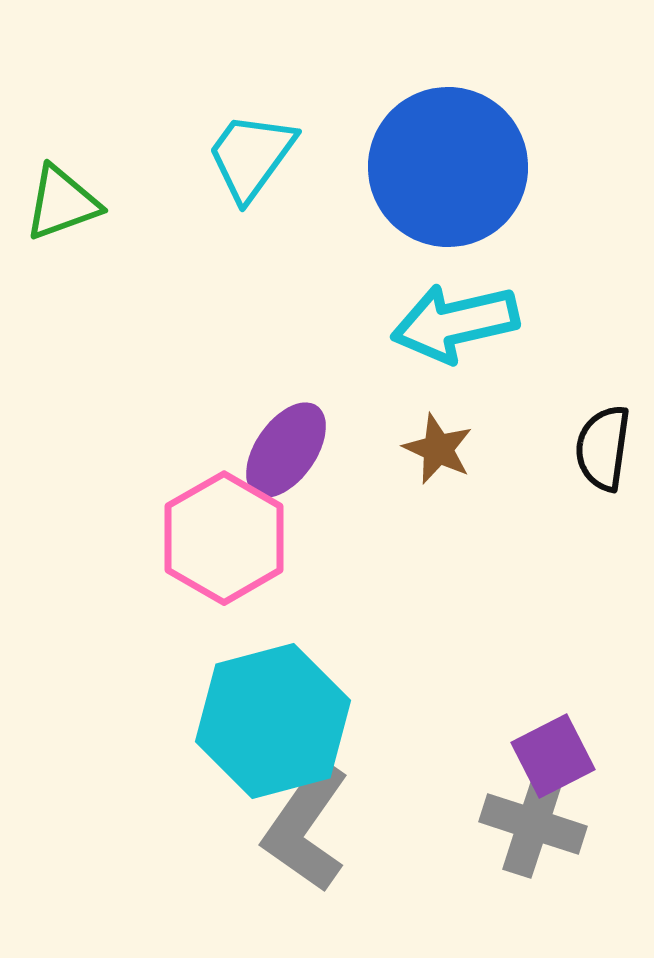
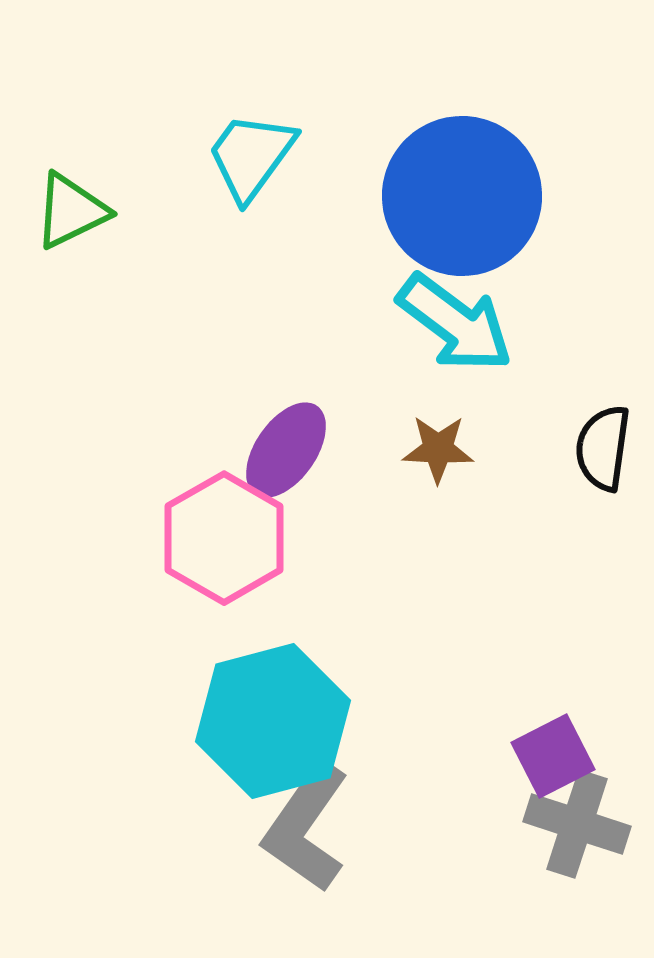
blue circle: moved 14 px right, 29 px down
green triangle: moved 9 px right, 8 px down; rotated 6 degrees counterclockwise
cyan arrow: rotated 130 degrees counterclockwise
brown star: rotated 22 degrees counterclockwise
gray cross: moved 44 px right
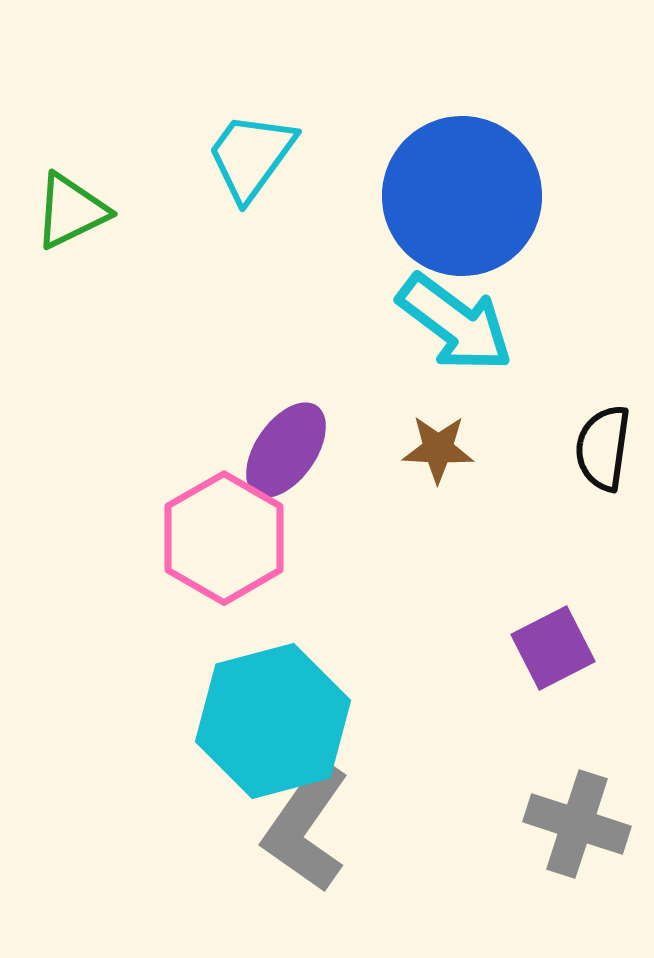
purple square: moved 108 px up
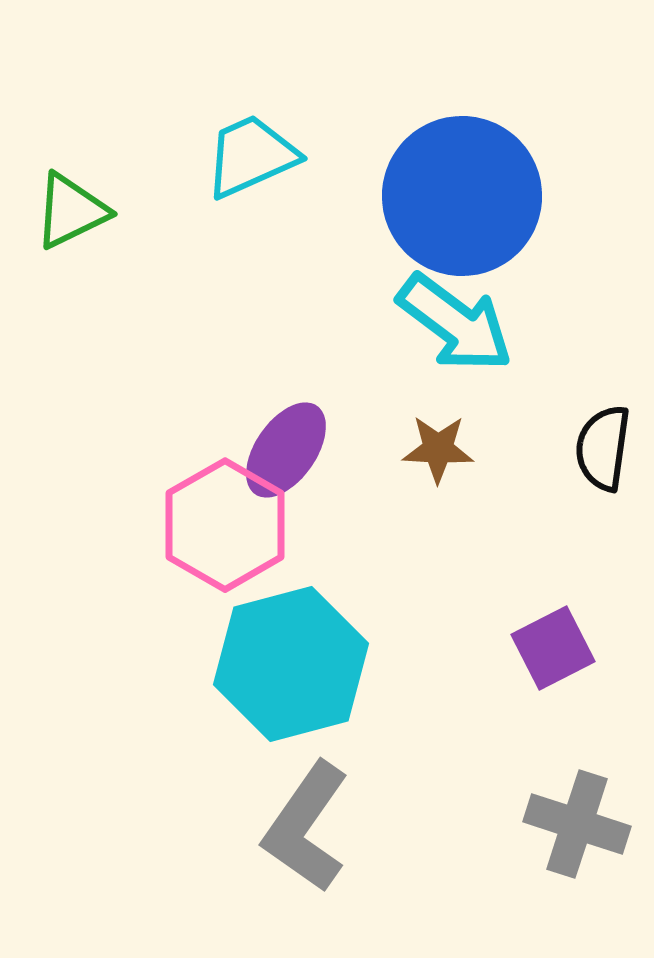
cyan trapezoid: rotated 30 degrees clockwise
pink hexagon: moved 1 px right, 13 px up
cyan hexagon: moved 18 px right, 57 px up
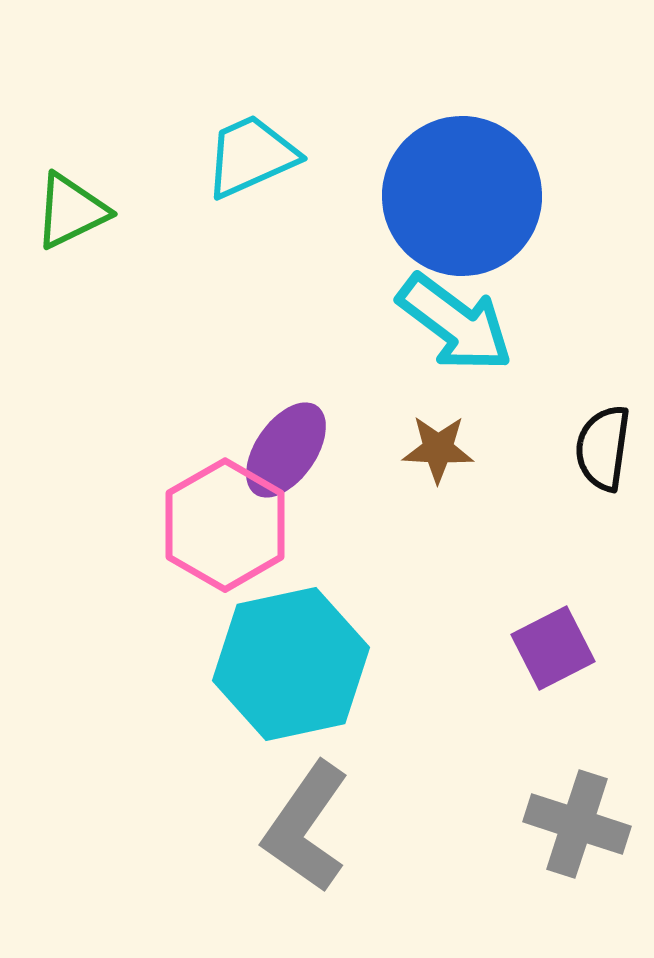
cyan hexagon: rotated 3 degrees clockwise
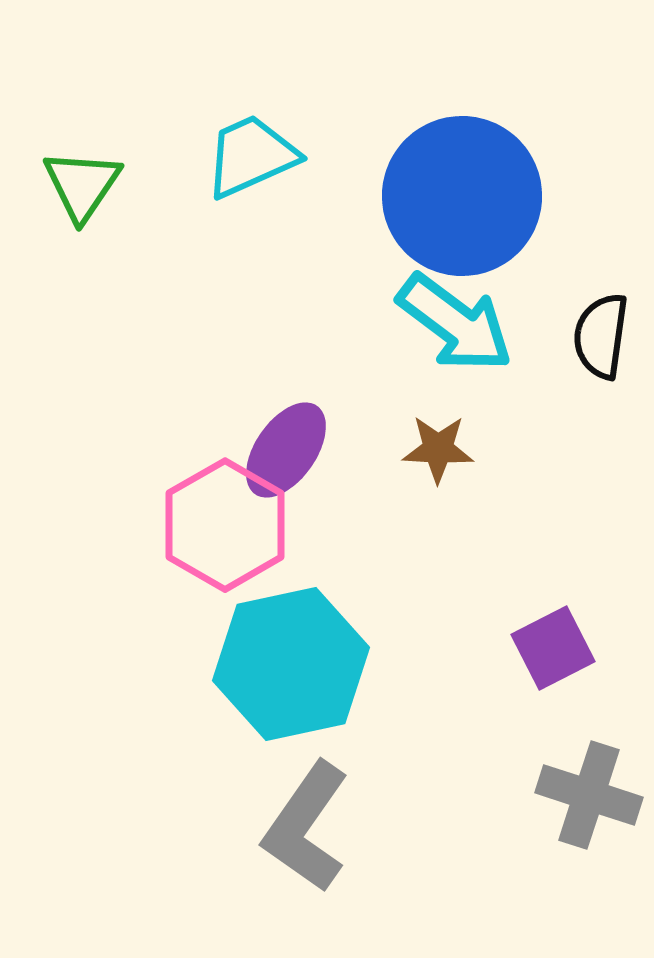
green triangle: moved 11 px right, 26 px up; rotated 30 degrees counterclockwise
black semicircle: moved 2 px left, 112 px up
gray cross: moved 12 px right, 29 px up
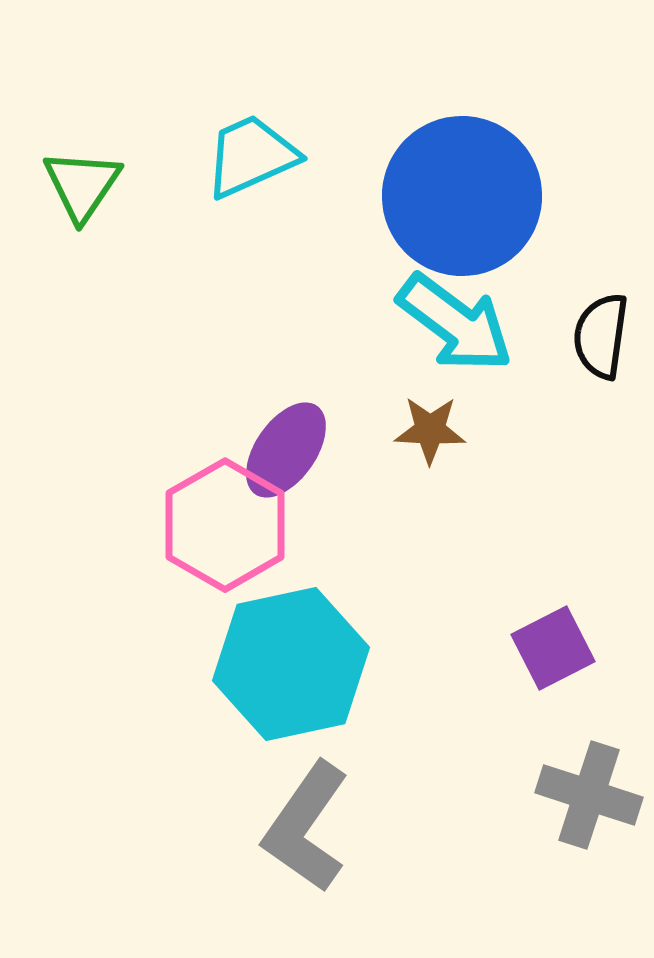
brown star: moved 8 px left, 19 px up
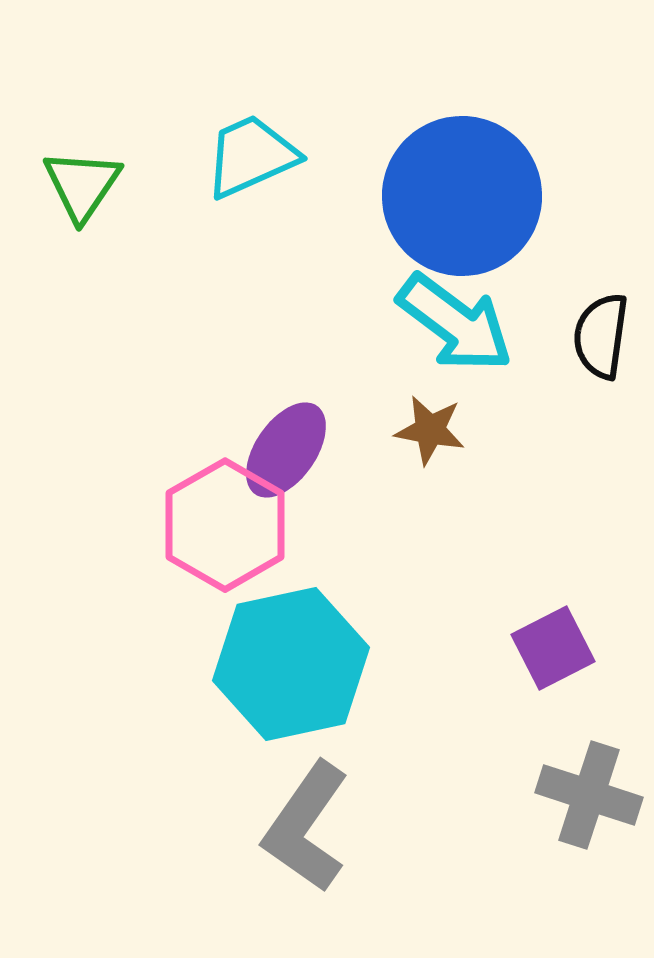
brown star: rotated 8 degrees clockwise
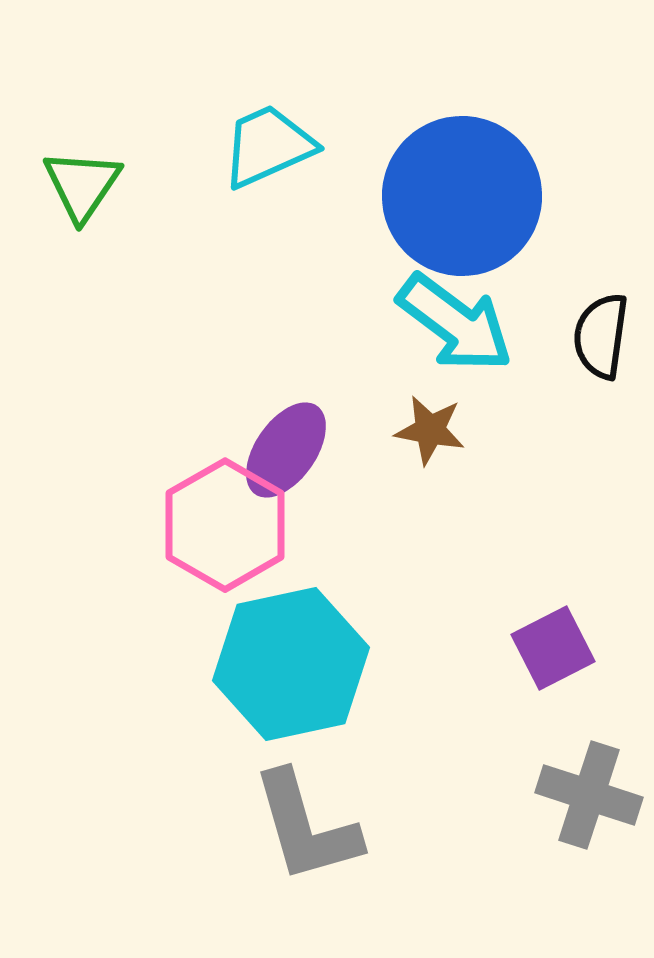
cyan trapezoid: moved 17 px right, 10 px up
gray L-shape: rotated 51 degrees counterclockwise
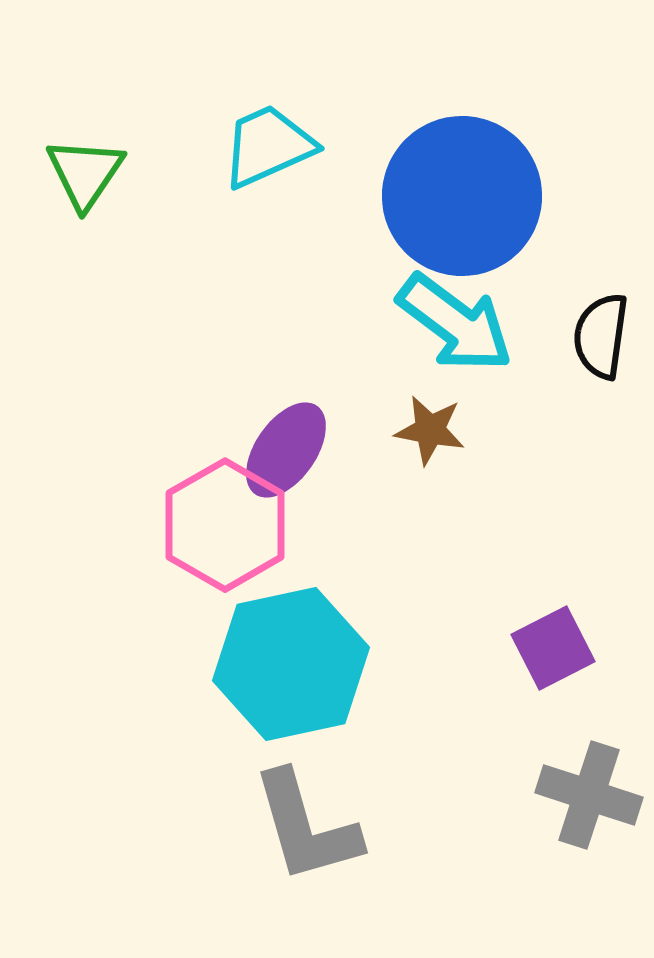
green triangle: moved 3 px right, 12 px up
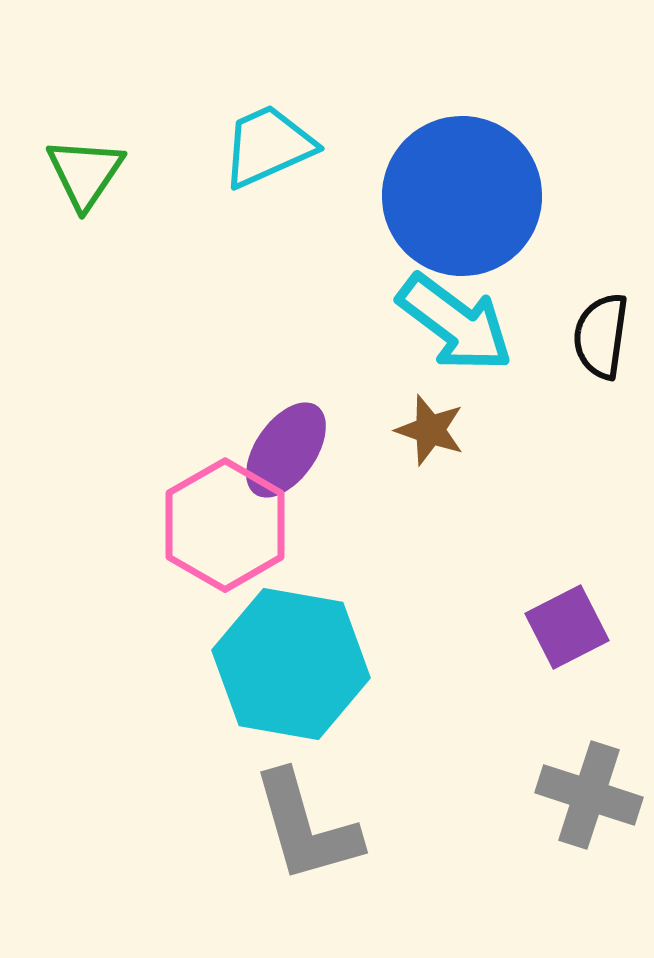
brown star: rotated 8 degrees clockwise
purple square: moved 14 px right, 21 px up
cyan hexagon: rotated 22 degrees clockwise
